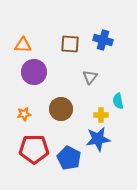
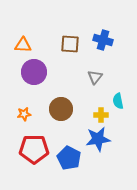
gray triangle: moved 5 px right
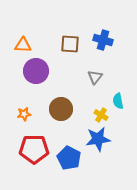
purple circle: moved 2 px right, 1 px up
yellow cross: rotated 32 degrees clockwise
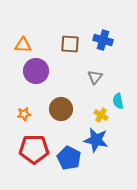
blue star: moved 2 px left, 1 px down; rotated 20 degrees clockwise
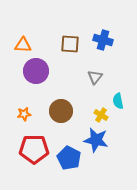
brown circle: moved 2 px down
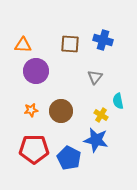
orange star: moved 7 px right, 4 px up
